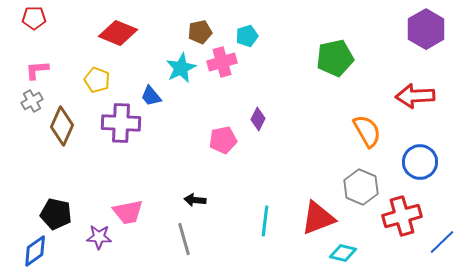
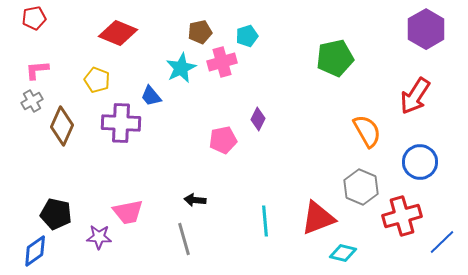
red pentagon: rotated 10 degrees counterclockwise
red arrow: rotated 54 degrees counterclockwise
cyan line: rotated 12 degrees counterclockwise
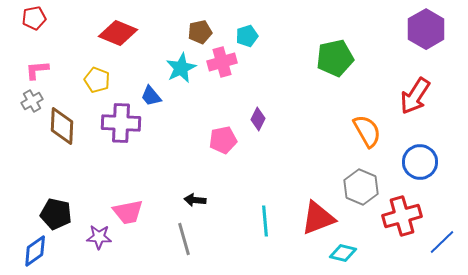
brown diamond: rotated 21 degrees counterclockwise
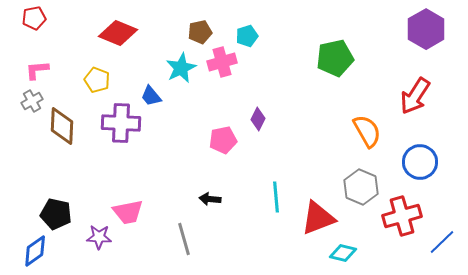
black arrow: moved 15 px right, 1 px up
cyan line: moved 11 px right, 24 px up
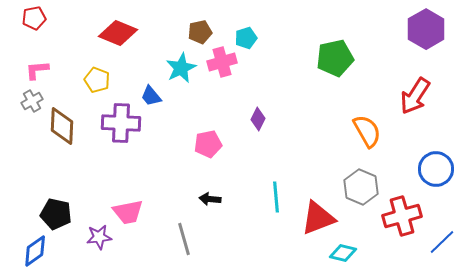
cyan pentagon: moved 1 px left, 2 px down
pink pentagon: moved 15 px left, 4 px down
blue circle: moved 16 px right, 7 px down
purple star: rotated 10 degrees counterclockwise
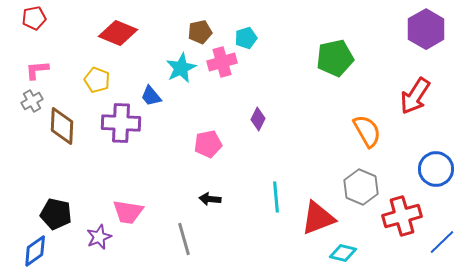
pink trapezoid: rotated 20 degrees clockwise
purple star: rotated 15 degrees counterclockwise
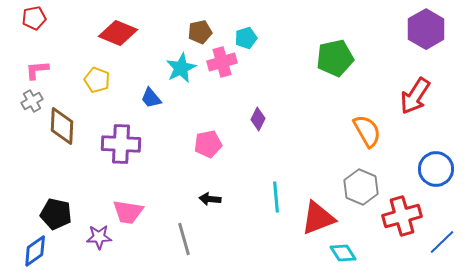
blue trapezoid: moved 2 px down
purple cross: moved 21 px down
purple star: rotated 20 degrees clockwise
cyan diamond: rotated 44 degrees clockwise
